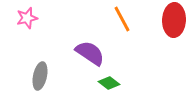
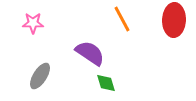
pink star: moved 6 px right, 5 px down; rotated 15 degrees clockwise
gray ellipse: rotated 20 degrees clockwise
green diamond: moved 3 px left; rotated 35 degrees clockwise
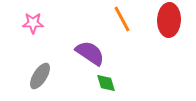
red ellipse: moved 5 px left
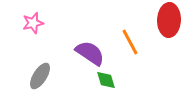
orange line: moved 8 px right, 23 px down
pink star: rotated 15 degrees counterclockwise
green diamond: moved 3 px up
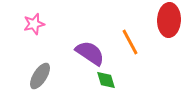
pink star: moved 1 px right, 1 px down
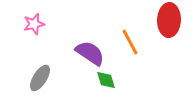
gray ellipse: moved 2 px down
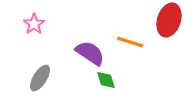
red ellipse: rotated 16 degrees clockwise
pink star: rotated 20 degrees counterclockwise
orange line: rotated 44 degrees counterclockwise
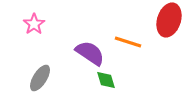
orange line: moved 2 px left
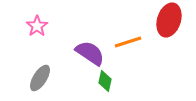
pink star: moved 3 px right, 2 px down
orange line: rotated 36 degrees counterclockwise
green diamond: moved 1 px left, 1 px down; rotated 30 degrees clockwise
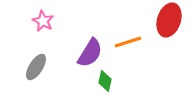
pink star: moved 6 px right, 5 px up; rotated 10 degrees counterclockwise
purple semicircle: rotated 88 degrees clockwise
gray ellipse: moved 4 px left, 11 px up
